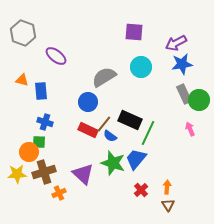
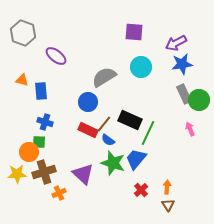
blue semicircle: moved 2 px left, 4 px down
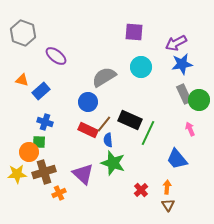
blue rectangle: rotated 54 degrees clockwise
blue semicircle: rotated 48 degrees clockwise
blue trapezoid: moved 41 px right; rotated 80 degrees counterclockwise
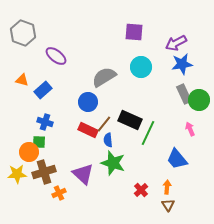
blue rectangle: moved 2 px right, 1 px up
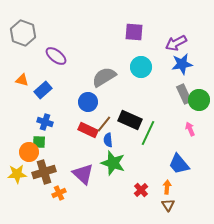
blue trapezoid: moved 2 px right, 5 px down
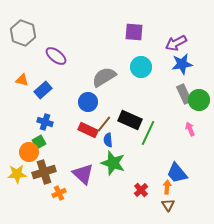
green square: rotated 32 degrees counterclockwise
blue trapezoid: moved 2 px left, 9 px down
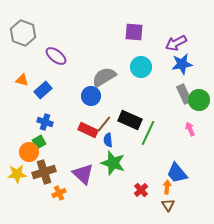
blue circle: moved 3 px right, 6 px up
